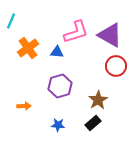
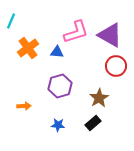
brown star: moved 1 px right, 2 px up
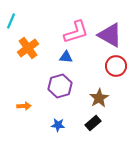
blue triangle: moved 9 px right, 5 px down
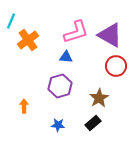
orange cross: moved 8 px up
orange arrow: rotated 88 degrees counterclockwise
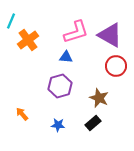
brown star: rotated 18 degrees counterclockwise
orange arrow: moved 2 px left, 8 px down; rotated 40 degrees counterclockwise
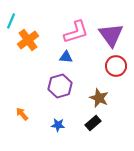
purple triangle: moved 1 px right; rotated 24 degrees clockwise
